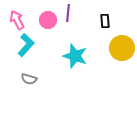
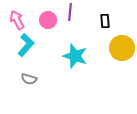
purple line: moved 2 px right, 1 px up
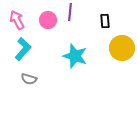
cyan L-shape: moved 3 px left, 4 px down
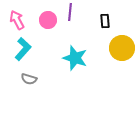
cyan star: moved 2 px down
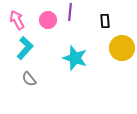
cyan L-shape: moved 2 px right, 1 px up
gray semicircle: rotated 35 degrees clockwise
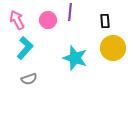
yellow circle: moved 9 px left
gray semicircle: rotated 70 degrees counterclockwise
